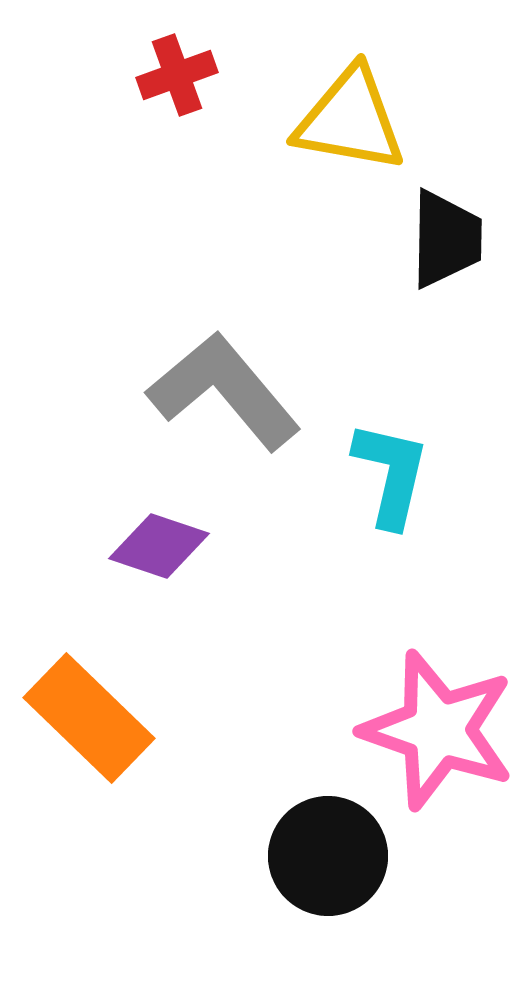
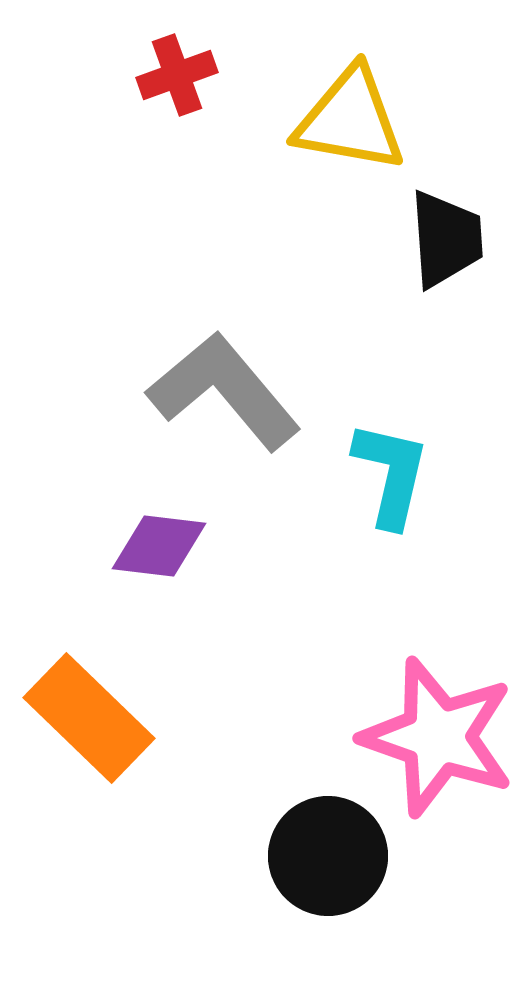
black trapezoid: rotated 5 degrees counterclockwise
purple diamond: rotated 12 degrees counterclockwise
pink star: moved 7 px down
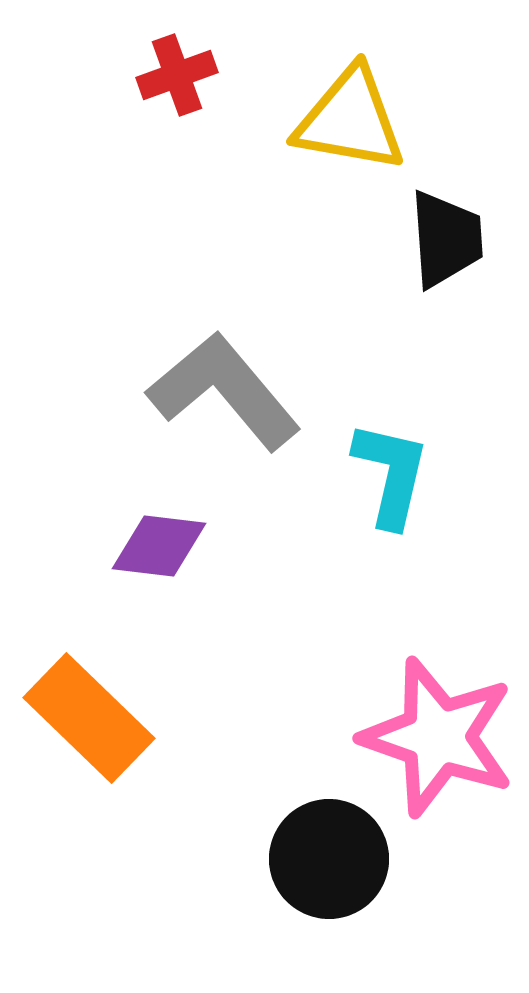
black circle: moved 1 px right, 3 px down
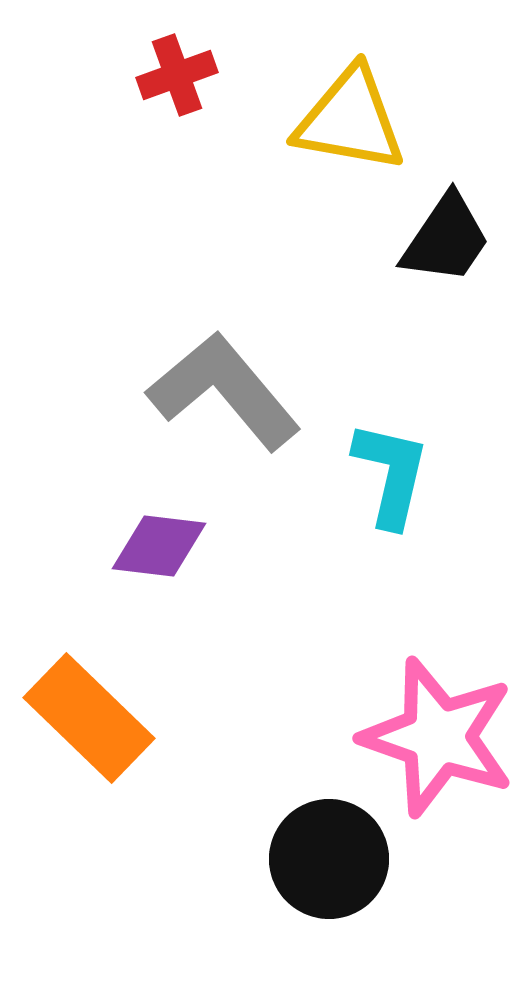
black trapezoid: rotated 38 degrees clockwise
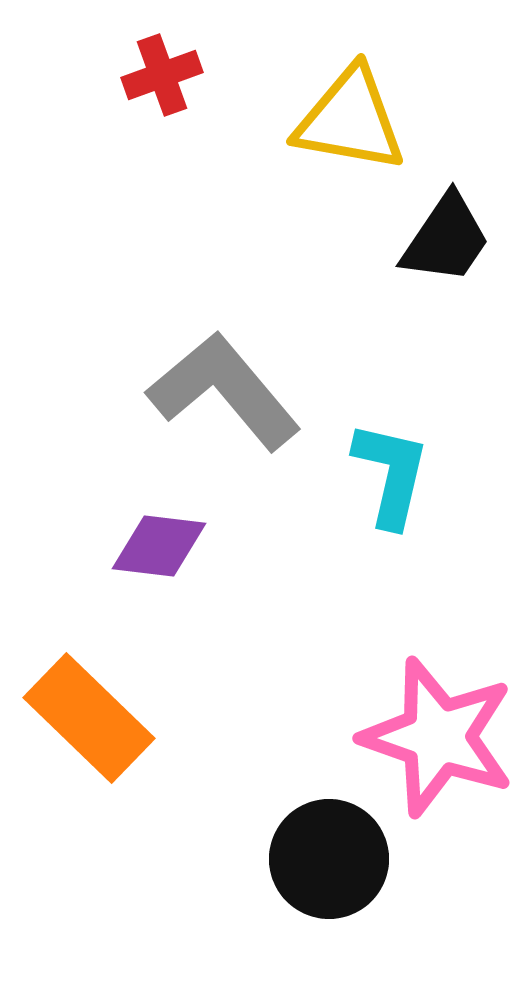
red cross: moved 15 px left
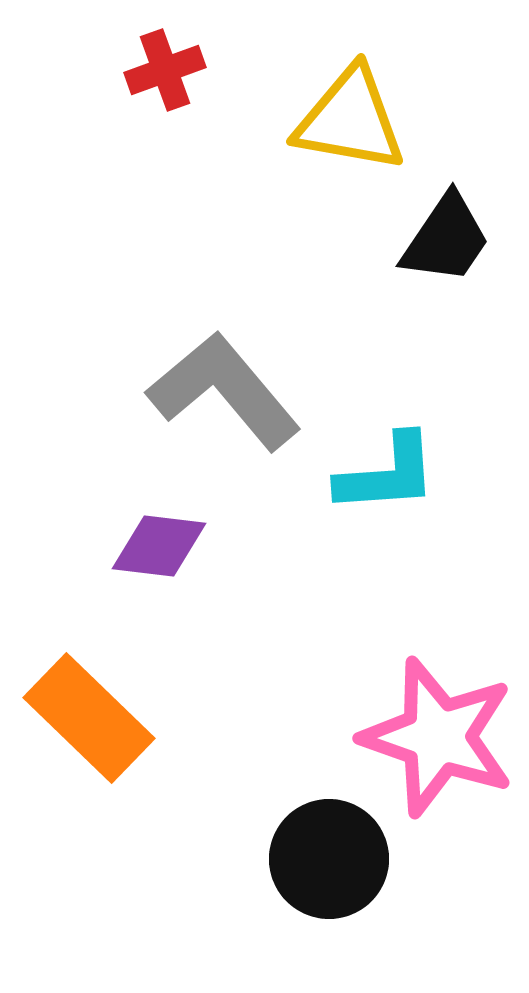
red cross: moved 3 px right, 5 px up
cyan L-shape: moved 4 px left; rotated 73 degrees clockwise
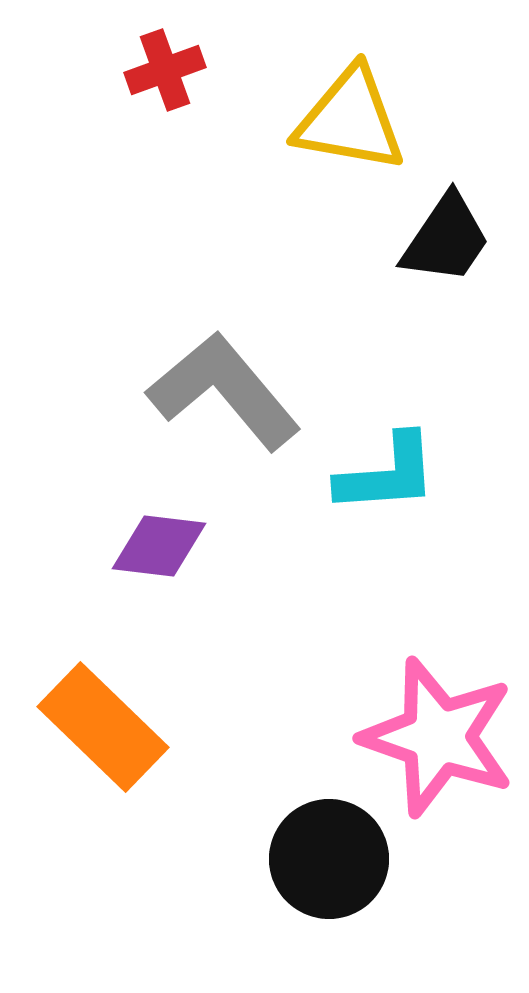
orange rectangle: moved 14 px right, 9 px down
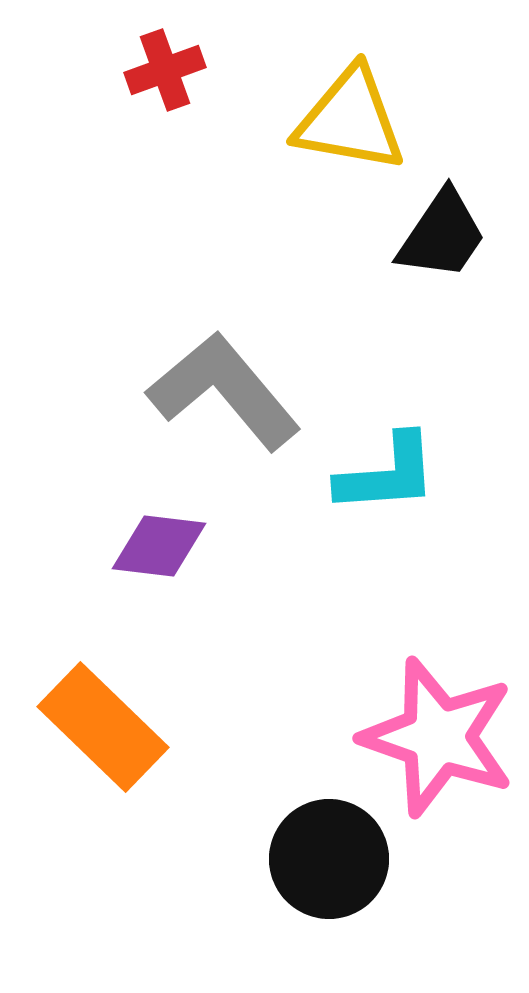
black trapezoid: moved 4 px left, 4 px up
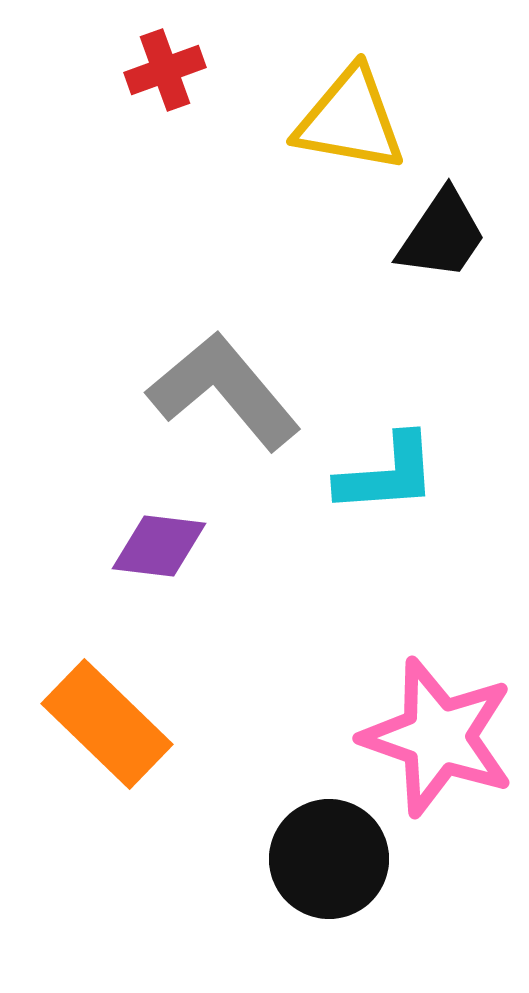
orange rectangle: moved 4 px right, 3 px up
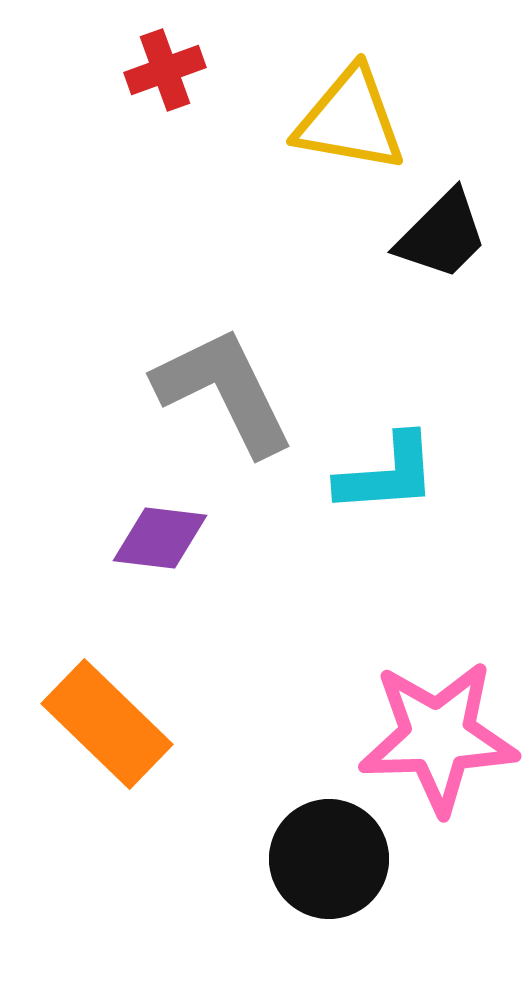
black trapezoid: rotated 11 degrees clockwise
gray L-shape: rotated 14 degrees clockwise
purple diamond: moved 1 px right, 8 px up
pink star: rotated 21 degrees counterclockwise
